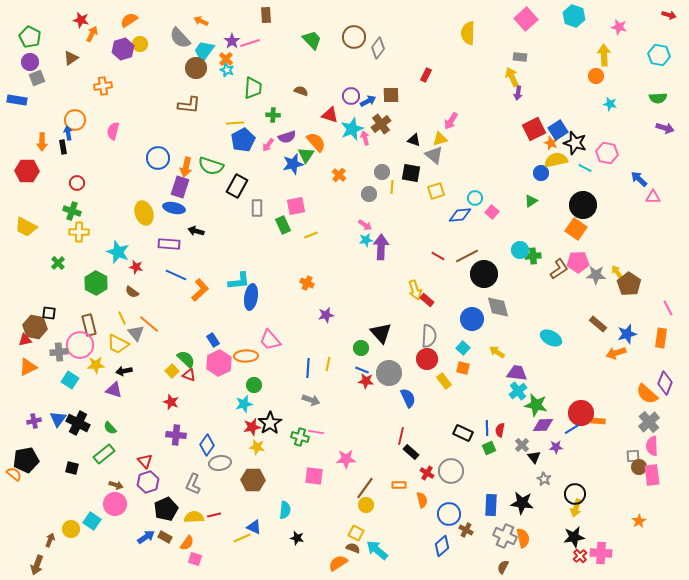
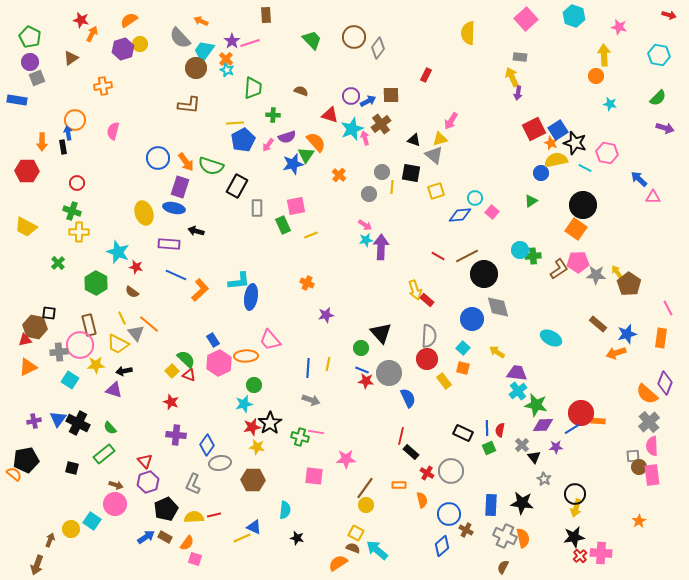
green semicircle at (658, 98): rotated 42 degrees counterclockwise
orange arrow at (186, 167): moved 5 px up; rotated 48 degrees counterclockwise
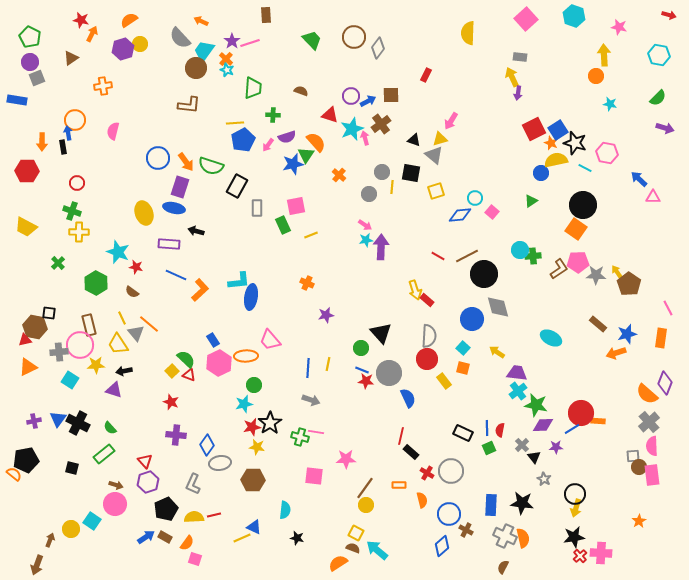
yellow trapezoid at (118, 344): rotated 30 degrees clockwise
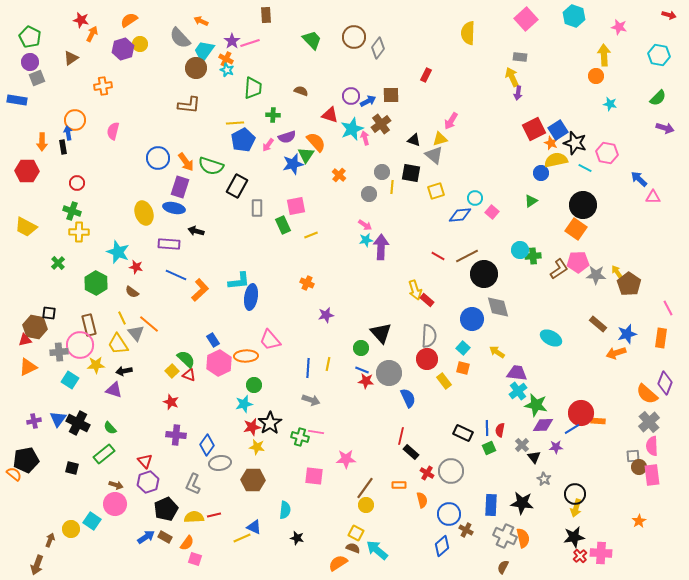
orange cross at (226, 59): rotated 16 degrees counterclockwise
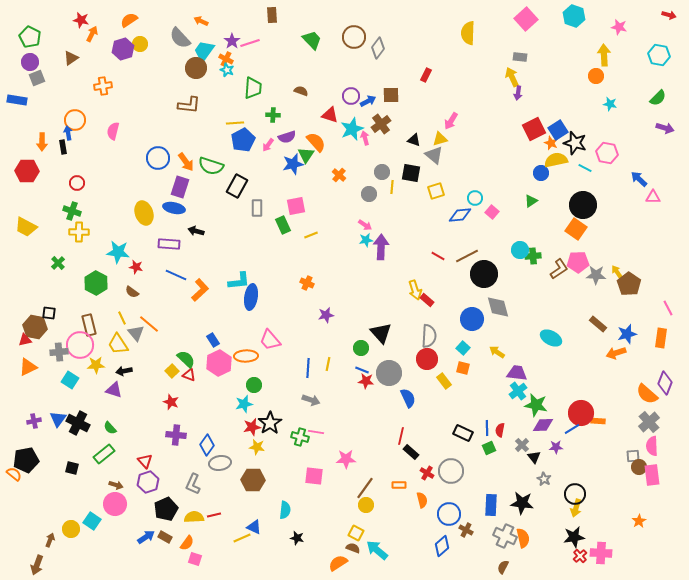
brown rectangle at (266, 15): moved 6 px right
cyan star at (118, 252): rotated 15 degrees counterclockwise
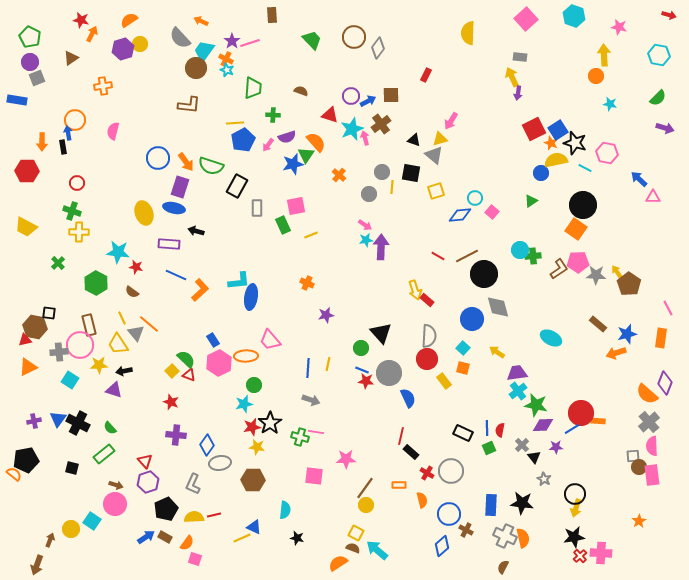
yellow star at (96, 365): moved 3 px right
purple trapezoid at (517, 373): rotated 15 degrees counterclockwise
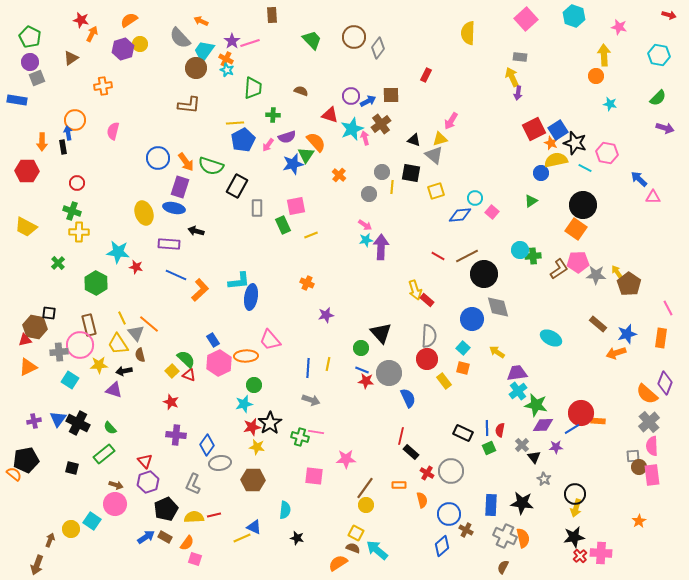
brown semicircle at (132, 292): moved 8 px right, 63 px down; rotated 40 degrees clockwise
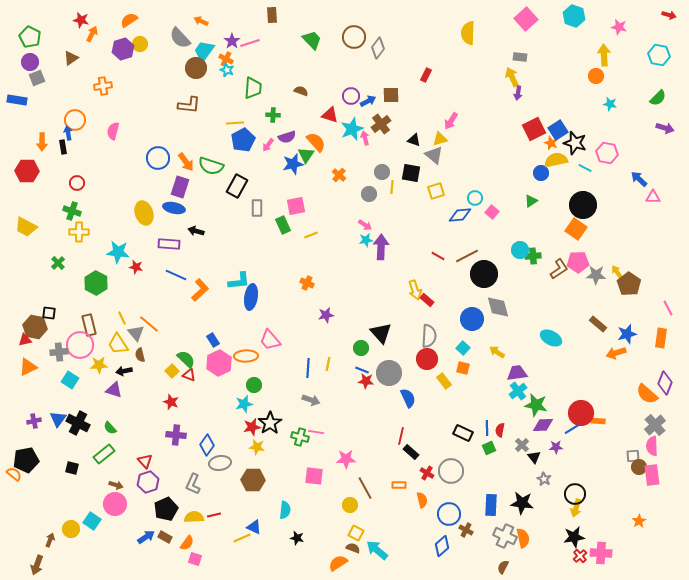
gray cross at (649, 422): moved 6 px right, 3 px down
brown line at (365, 488): rotated 65 degrees counterclockwise
yellow circle at (366, 505): moved 16 px left
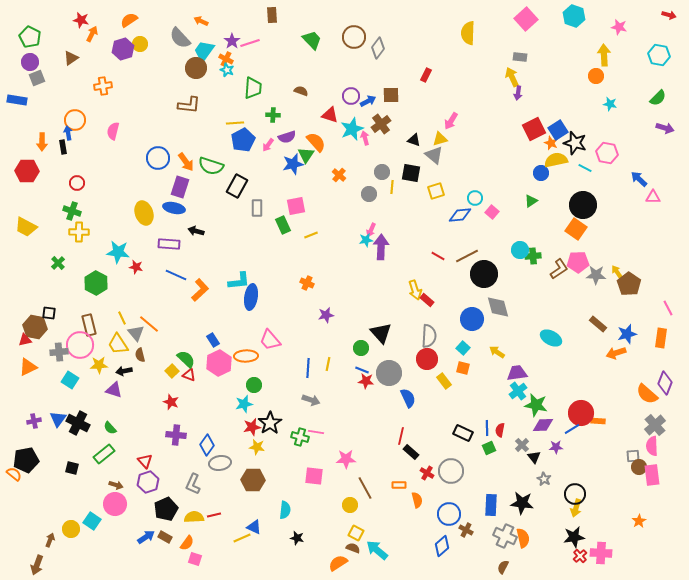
pink arrow at (365, 225): moved 6 px right, 5 px down; rotated 80 degrees clockwise
orange semicircle at (422, 500): moved 5 px left
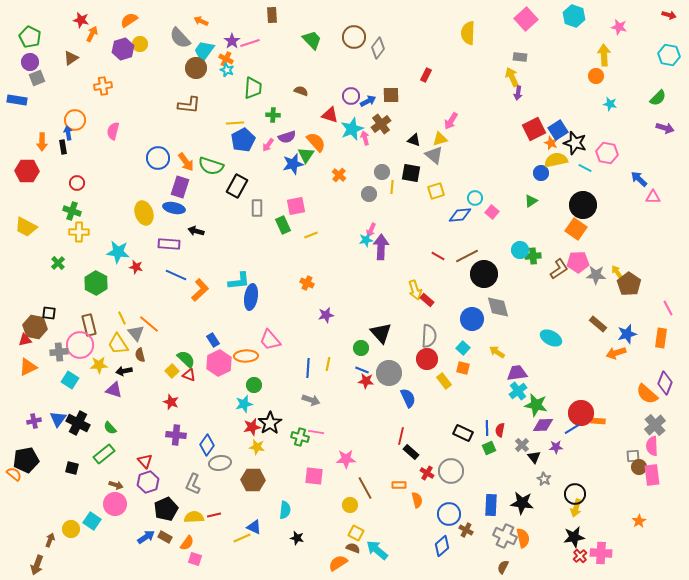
cyan hexagon at (659, 55): moved 10 px right
